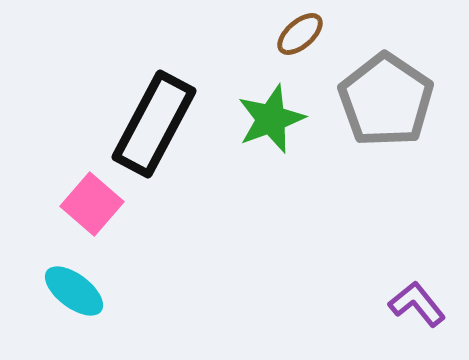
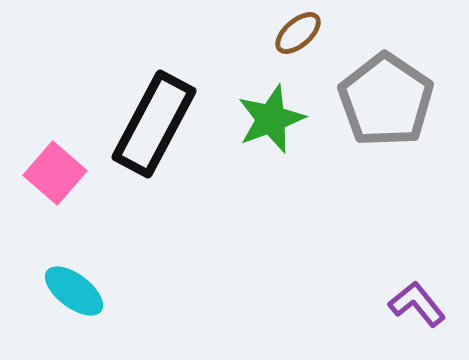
brown ellipse: moved 2 px left, 1 px up
pink square: moved 37 px left, 31 px up
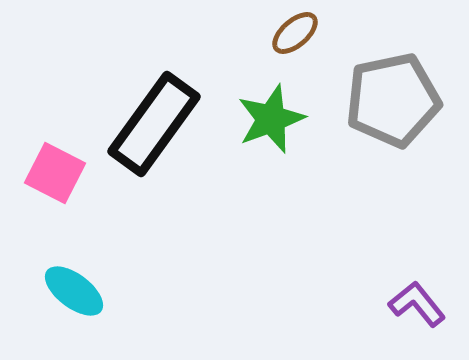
brown ellipse: moved 3 px left
gray pentagon: moved 7 px right; rotated 26 degrees clockwise
black rectangle: rotated 8 degrees clockwise
pink square: rotated 14 degrees counterclockwise
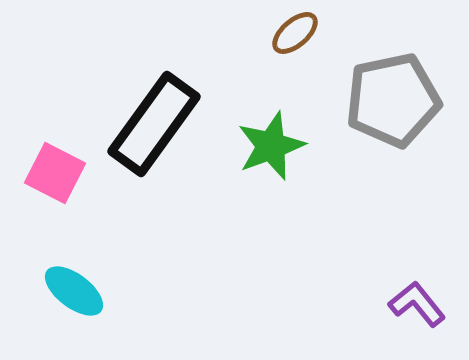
green star: moved 27 px down
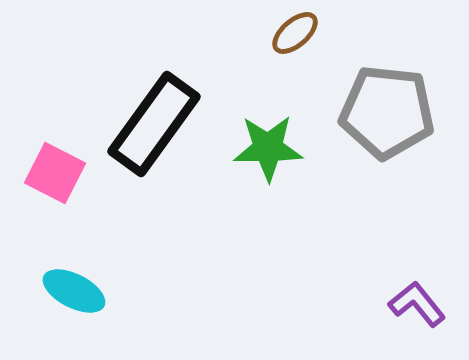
gray pentagon: moved 6 px left, 12 px down; rotated 18 degrees clockwise
green star: moved 3 px left, 2 px down; rotated 20 degrees clockwise
cyan ellipse: rotated 10 degrees counterclockwise
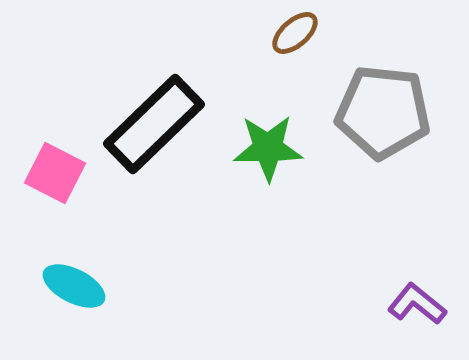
gray pentagon: moved 4 px left
black rectangle: rotated 10 degrees clockwise
cyan ellipse: moved 5 px up
purple L-shape: rotated 12 degrees counterclockwise
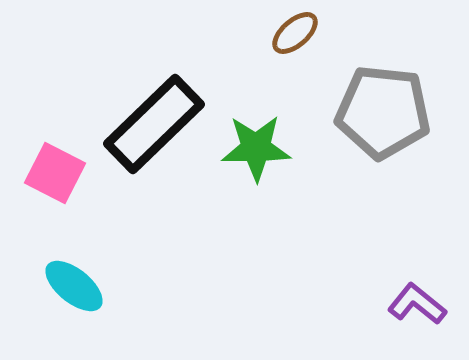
green star: moved 12 px left
cyan ellipse: rotated 12 degrees clockwise
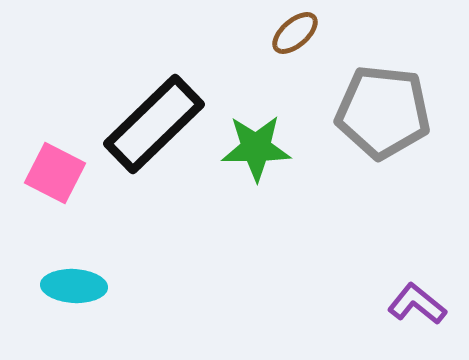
cyan ellipse: rotated 36 degrees counterclockwise
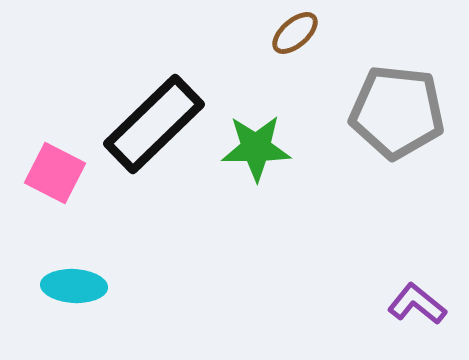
gray pentagon: moved 14 px right
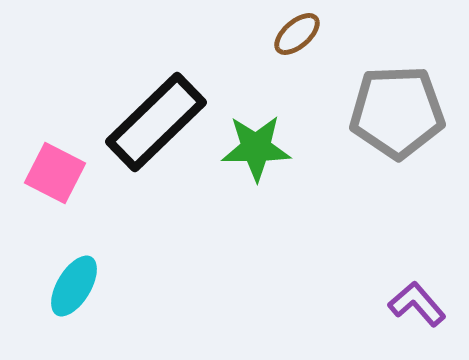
brown ellipse: moved 2 px right, 1 px down
gray pentagon: rotated 8 degrees counterclockwise
black rectangle: moved 2 px right, 2 px up
cyan ellipse: rotated 62 degrees counterclockwise
purple L-shape: rotated 10 degrees clockwise
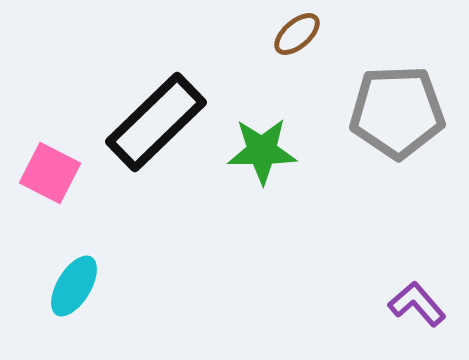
green star: moved 6 px right, 3 px down
pink square: moved 5 px left
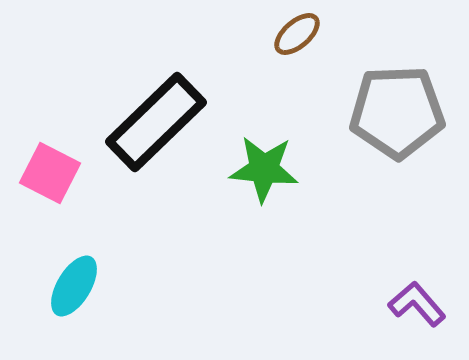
green star: moved 2 px right, 18 px down; rotated 6 degrees clockwise
